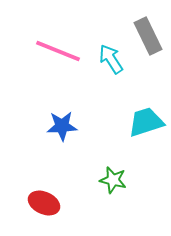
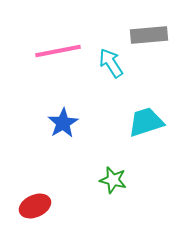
gray rectangle: moved 1 px right, 1 px up; rotated 69 degrees counterclockwise
pink line: rotated 33 degrees counterclockwise
cyan arrow: moved 4 px down
blue star: moved 1 px right, 3 px up; rotated 28 degrees counterclockwise
red ellipse: moved 9 px left, 3 px down; rotated 48 degrees counterclockwise
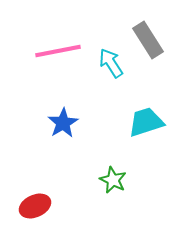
gray rectangle: moved 1 px left, 5 px down; rotated 63 degrees clockwise
green star: rotated 12 degrees clockwise
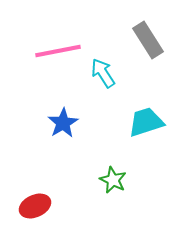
cyan arrow: moved 8 px left, 10 px down
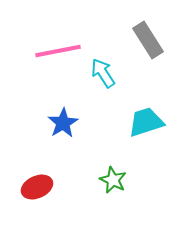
red ellipse: moved 2 px right, 19 px up
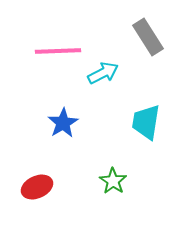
gray rectangle: moved 3 px up
pink line: rotated 9 degrees clockwise
cyan arrow: rotated 96 degrees clockwise
cyan trapezoid: rotated 63 degrees counterclockwise
green star: moved 1 px down; rotated 8 degrees clockwise
